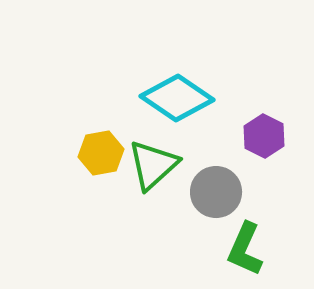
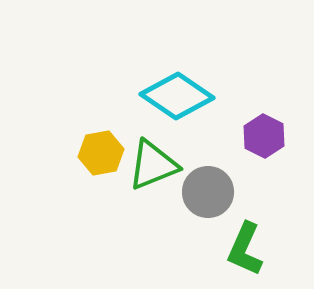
cyan diamond: moved 2 px up
green triangle: rotated 20 degrees clockwise
gray circle: moved 8 px left
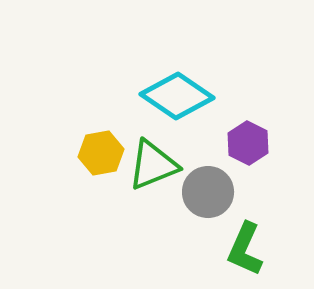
purple hexagon: moved 16 px left, 7 px down
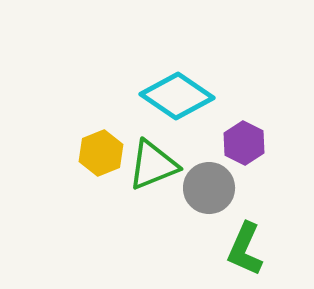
purple hexagon: moved 4 px left
yellow hexagon: rotated 12 degrees counterclockwise
gray circle: moved 1 px right, 4 px up
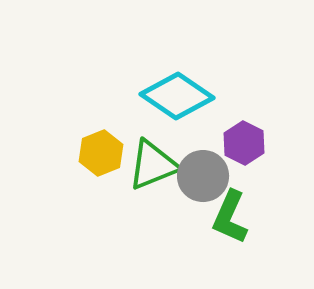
gray circle: moved 6 px left, 12 px up
green L-shape: moved 15 px left, 32 px up
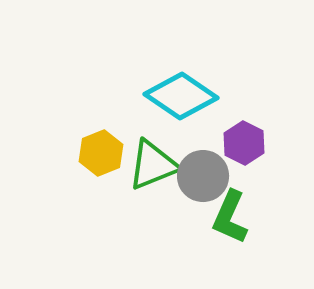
cyan diamond: moved 4 px right
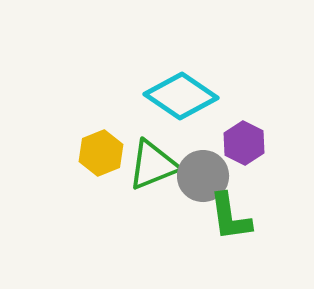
green L-shape: rotated 32 degrees counterclockwise
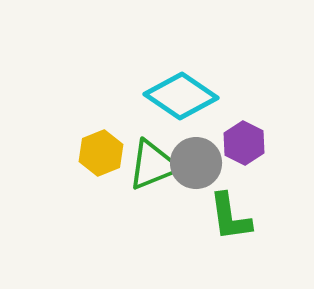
gray circle: moved 7 px left, 13 px up
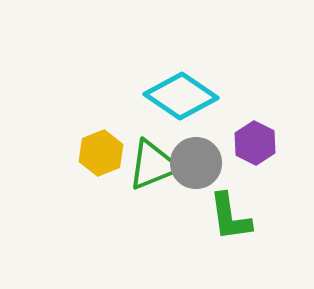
purple hexagon: moved 11 px right
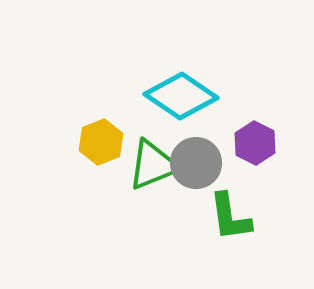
yellow hexagon: moved 11 px up
